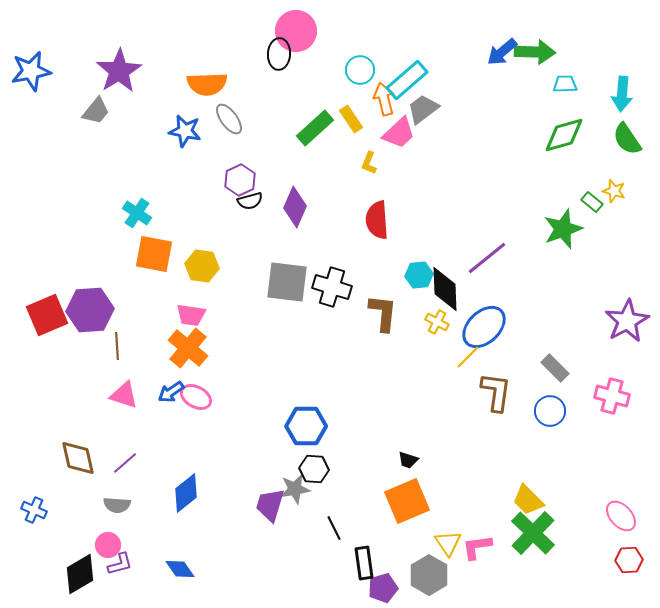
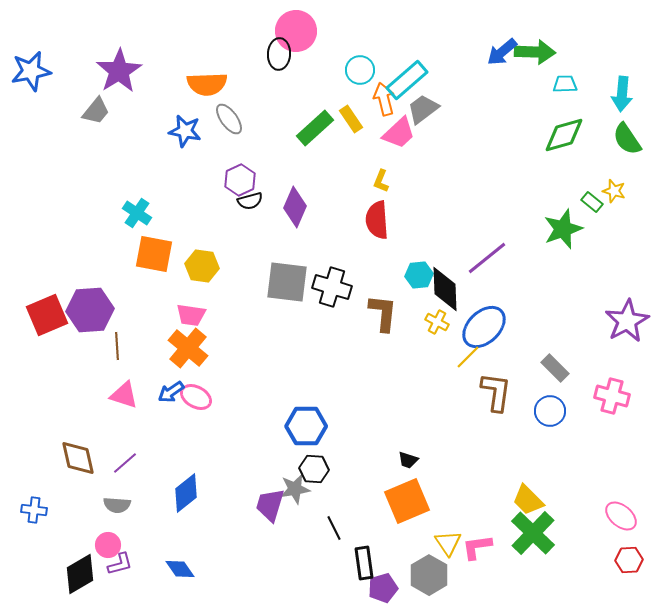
yellow L-shape at (369, 163): moved 12 px right, 18 px down
blue cross at (34, 510): rotated 15 degrees counterclockwise
pink ellipse at (621, 516): rotated 8 degrees counterclockwise
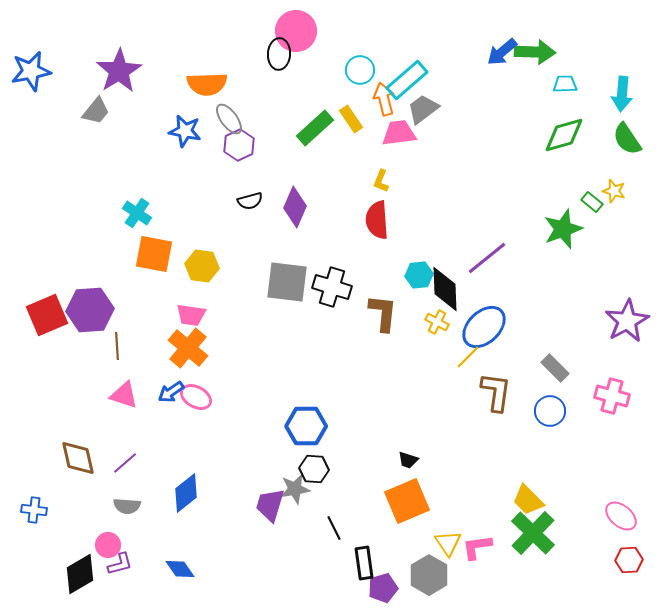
pink trapezoid at (399, 133): rotated 144 degrees counterclockwise
purple hexagon at (240, 180): moved 1 px left, 35 px up
gray semicircle at (117, 505): moved 10 px right, 1 px down
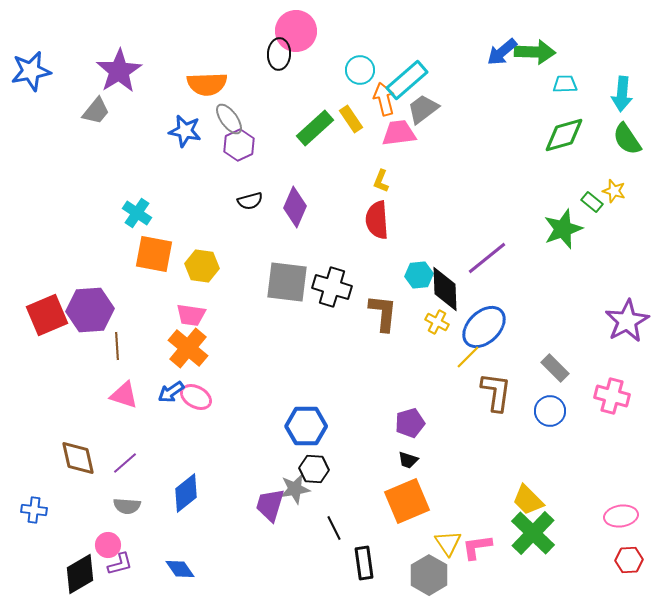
pink ellipse at (621, 516): rotated 48 degrees counterclockwise
purple pentagon at (383, 588): moved 27 px right, 165 px up
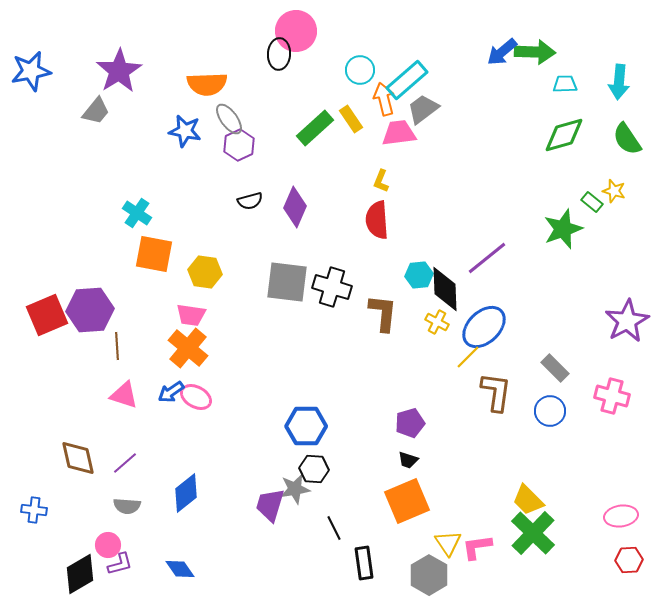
cyan arrow at (622, 94): moved 3 px left, 12 px up
yellow hexagon at (202, 266): moved 3 px right, 6 px down
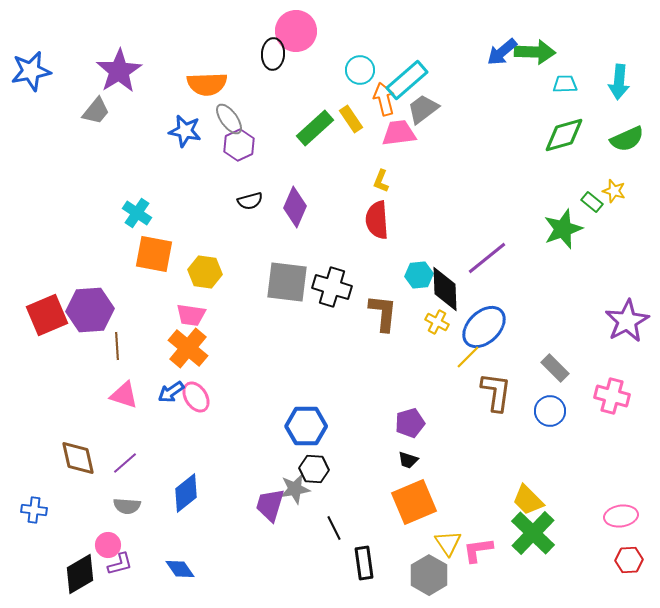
black ellipse at (279, 54): moved 6 px left
green semicircle at (627, 139): rotated 80 degrees counterclockwise
pink ellipse at (196, 397): rotated 28 degrees clockwise
orange square at (407, 501): moved 7 px right, 1 px down
pink L-shape at (477, 547): moved 1 px right, 3 px down
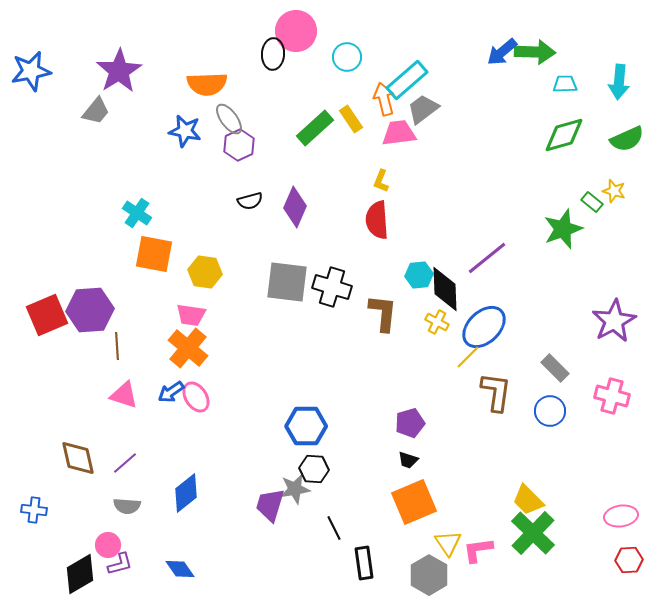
cyan circle at (360, 70): moved 13 px left, 13 px up
purple star at (627, 321): moved 13 px left
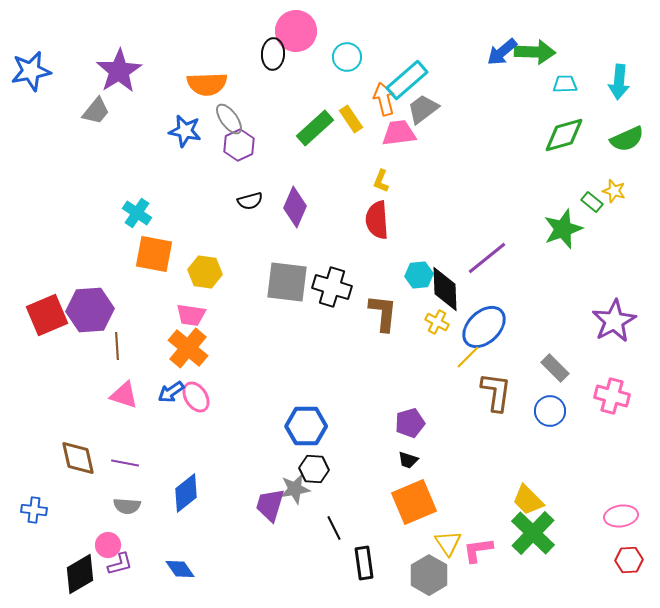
purple line at (125, 463): rotated 52 degrees clockwise
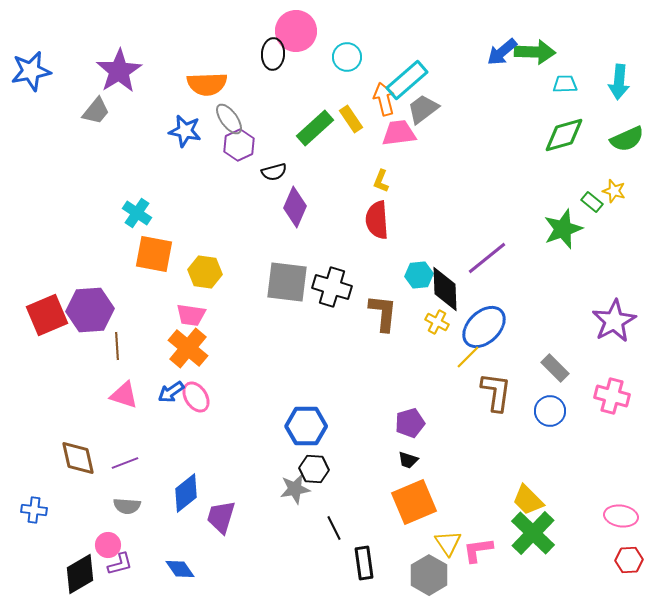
black semicircle at (250, 201): moved 24 px right, 29 px up
purple line at (125, 463): rotated 32 degrees counterclockwise
purple trapezoid at (270, 505): moved 49 px left, 12 px down
pink ellipse at (621, 516): rotated 16 degrees clockwise
